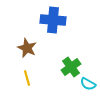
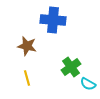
brown star: moved 2 px up; rotated 12 degrees counterclockwise
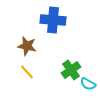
green cross: moved 3 px down
yellow line: moved 6 px up; rotated 28 degrees counterclockwise
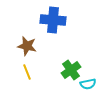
yellow line: rotated 21 degrees clockwise
cyan semicircle: rotated 42 degrees counterclockwise
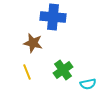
blue cross: moved 3 px up
brown star: moved 6 px right, 3 px up
green cross: moved 8 px left
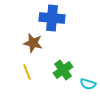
blue cross: moved 1 px left, 1 px down
cyan semicircle: rotated 28 degrees clockwise
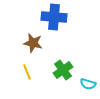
blue cross: moved 2 px right, 1 px up
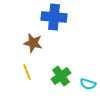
green cross: moved 2 px left, 6 px down
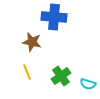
brown star: moved 1 px left, 1 px up
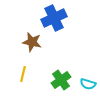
blue cross: moved 1 px down; rotated 30 degrees counterclockwise
yellow line: moved 4 px left, 2 px down; rotated 35 degrees clockwise
green cross: moved 4 px down
